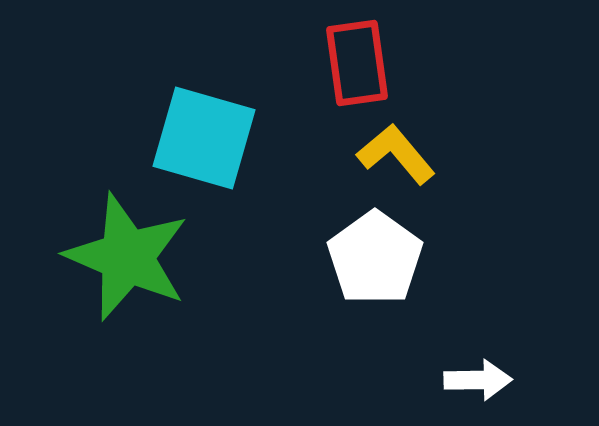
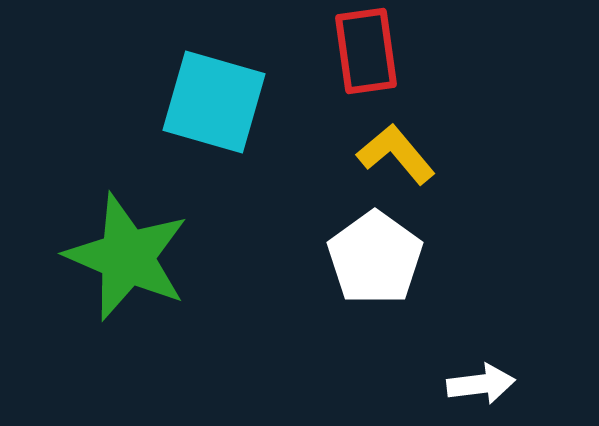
red rectangle: moved 9 px right, 12 px up
cyan square: moved 10 px right, 36 px up
white arrow: moved 3 px right, 4 px down; rotated 6 degrees counterclockwise
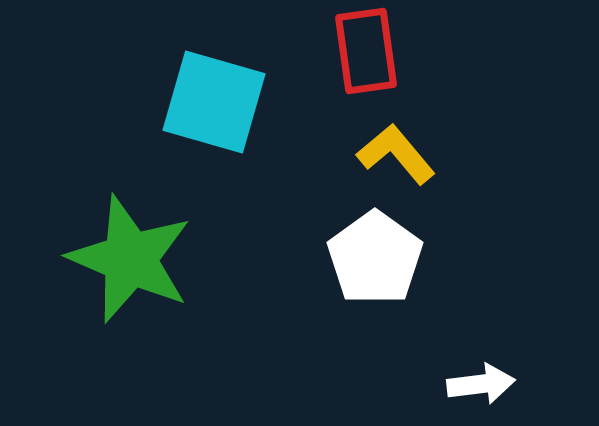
green star: moved 3 px right, 2 px down
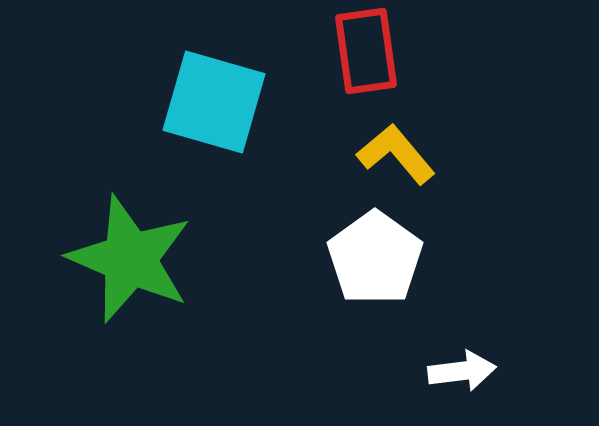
white arrow: moved 19 px left, 13 px up
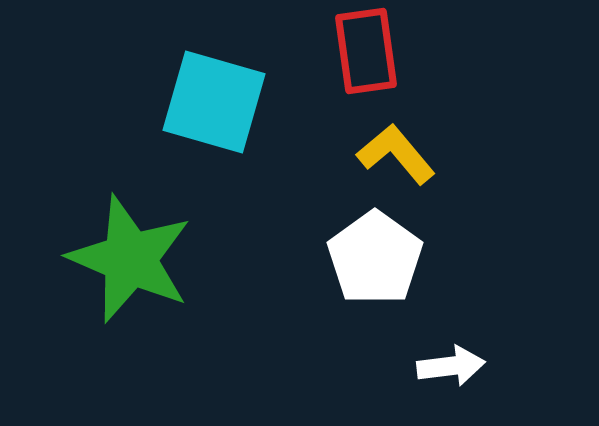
white arrow: moved 11 px left, 5 px up
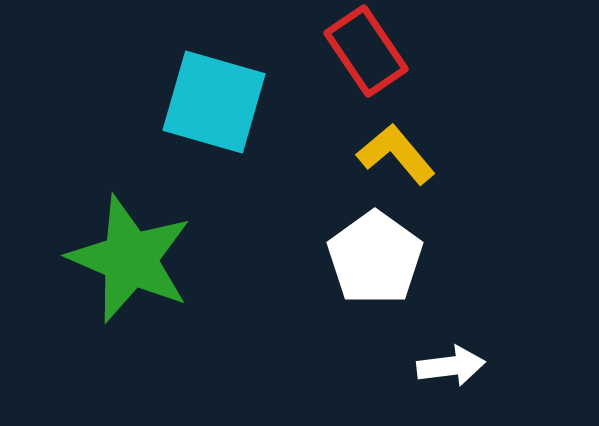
red rectangle: rotated 26 degrees counterclockwise
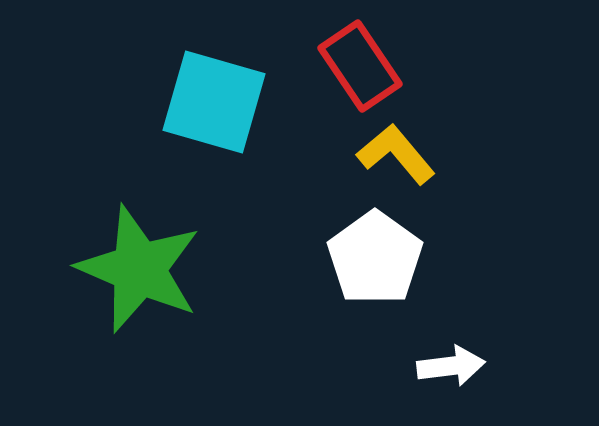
red rectangle: moved 6 px left, 15 px down
green star: moved 9 px right, 10 px down
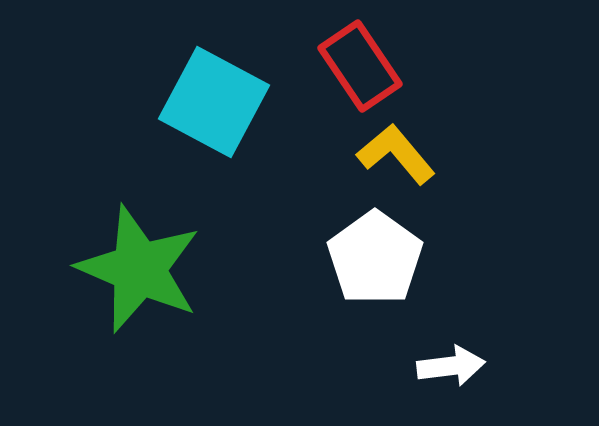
cyan square: rotated 12 degrees clockwise
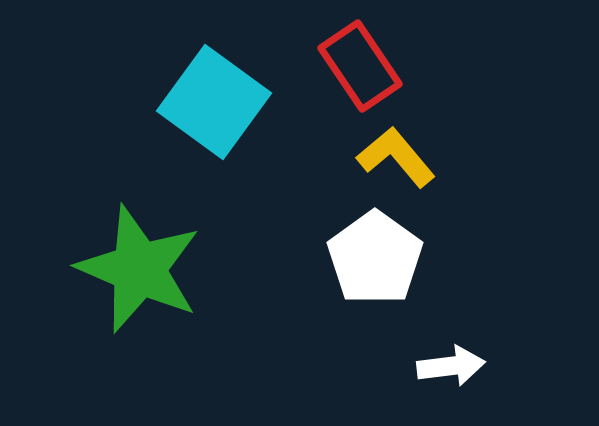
cyan square: rotated 8 degrees clockwise
yellow L-shape: moved 3 px down
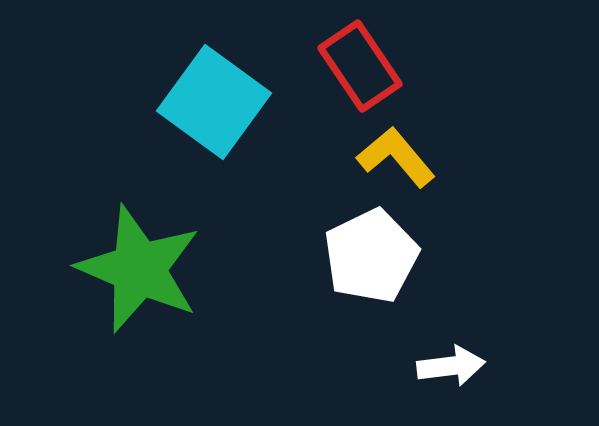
white pentagon: moved 4 px left, 2 px up; rotated 10 degrees clockwise
